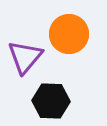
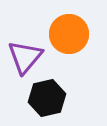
black hexagon: moved 4 px left, 3 px up; rotated 15 degrees counterclockwise
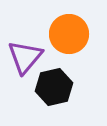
black hexagon: moved 7 px right, 11 px up
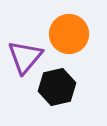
black hexagon: moved 3 px right
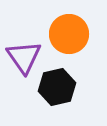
purple triangle: moved 1 px left; rotated 15 degrees counterclockwise
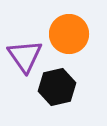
purple triangle: moved 1 px right, 1 px up
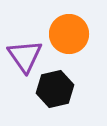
black hexagon: moved 2 px left, 2 px down
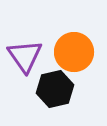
orange circle: moved 5 px right, 18 px down
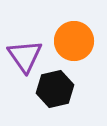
orange circle: moved 11 px up
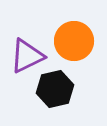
purple triangle: moved 2 px right; rotated 39 degrees clockwise
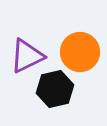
orange circle: moved 6 px right, 11 px down
